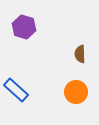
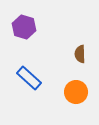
blue rectangle: moved 13 px right, 12 px up
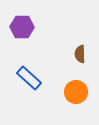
purple hexagon: moved 2 px left; rotated 15 degrees counterclockwise
